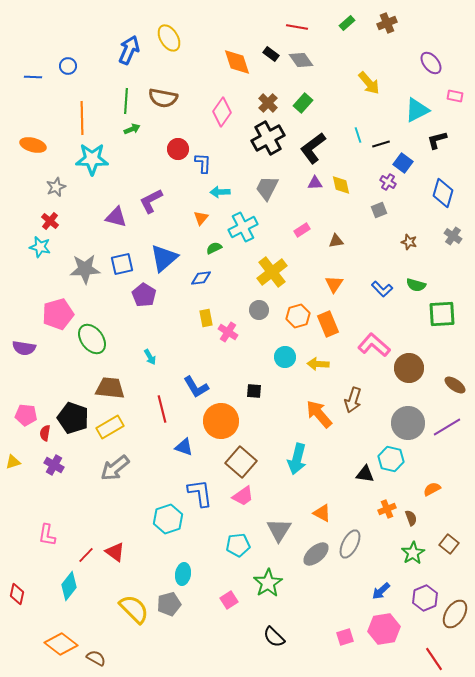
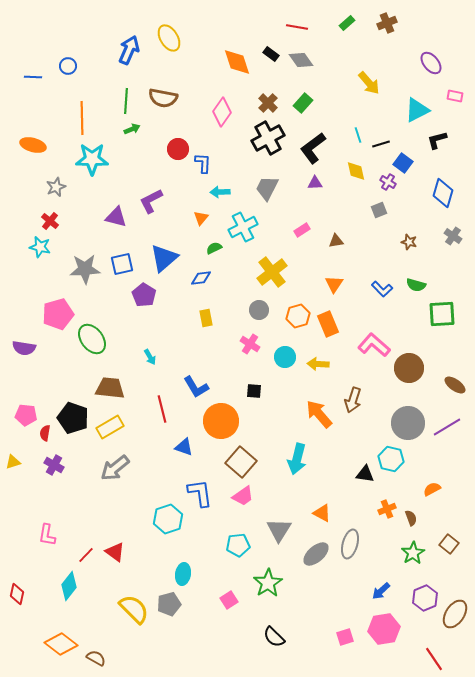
yellow diamond at (341, 185): moved 15 px right, 14 px up
pink cross at (228, 332): moved 22 px right, 12 px down
gray ellipse at (350, 544): rotated 12 degrees counterclockwise
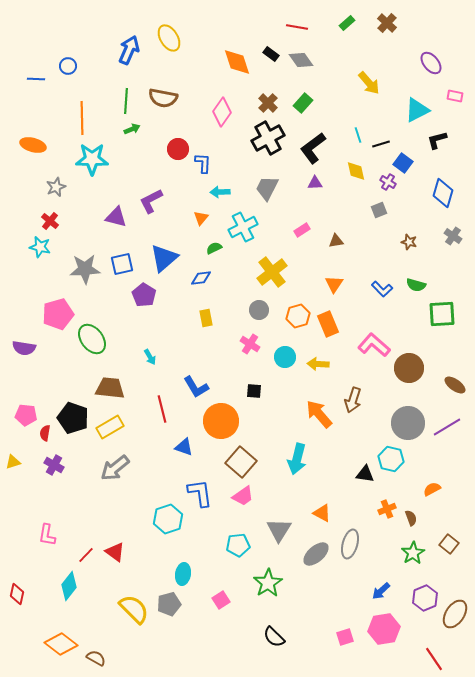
brown cross at (387, 23): rotated 24 degrees counterclockwise
blue line at (33, 77): moved 3 px right, 2 px down
pink square at (229, 600): moved 8 px left
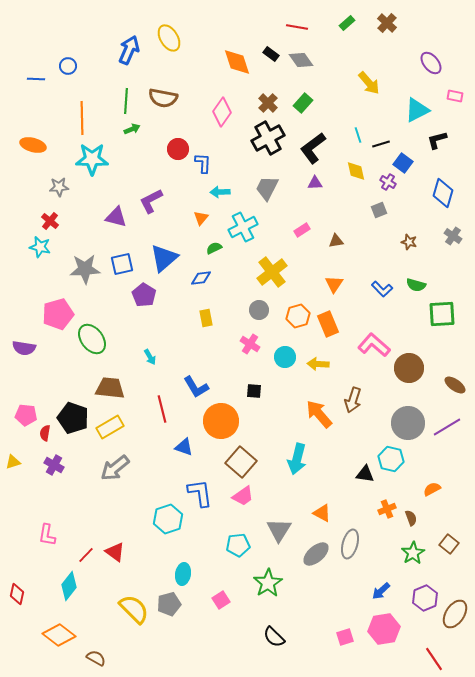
gray star at (56, 187): moved 3 px right; rotated 18 degrees clockwise
orange diamond at (61, 644): moved 2 px left, 9 px up
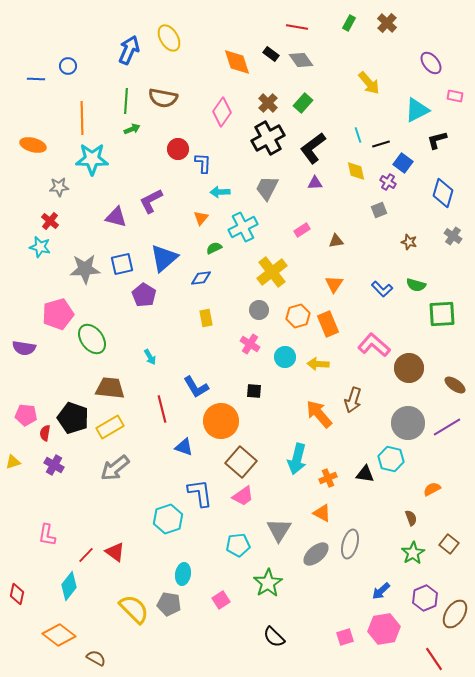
green rectangle at (347, 23): moved 2 px right; rotated 21 degrees counterclockwise
orange cross at (387, 509): moved 59 px left, 31 px up
gray pentagon at (169, 604): rotated 25 degrees clockwise
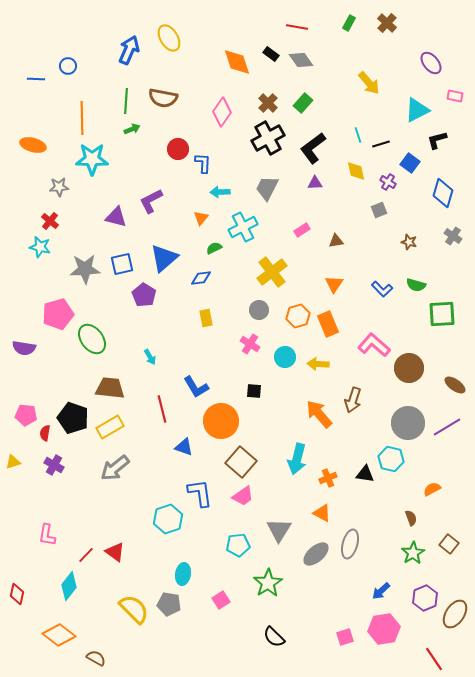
blue square at (403, 163): moved 7 px right
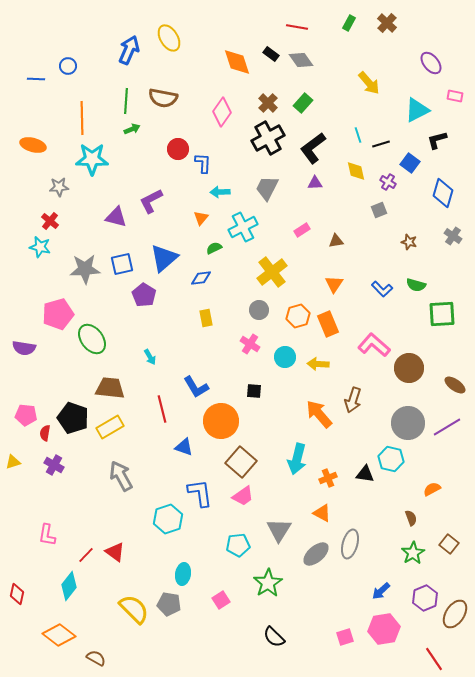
gray arrow at (115, 468): moved 6 px right, 8 px down; rotated 100 degrees clockwise
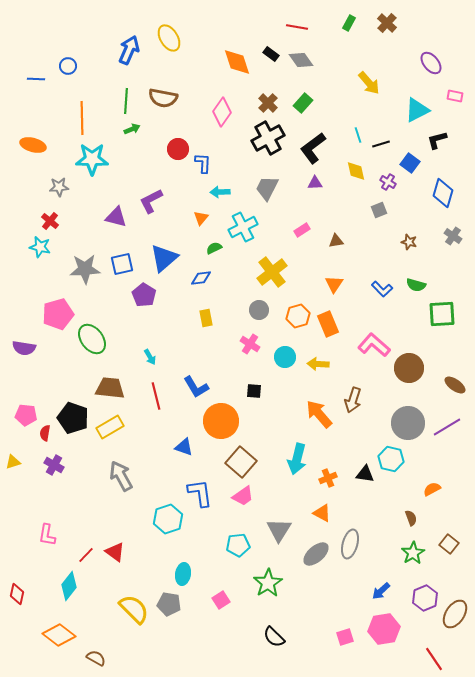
red line at (162, 409): moved 6 px left, 13 px up
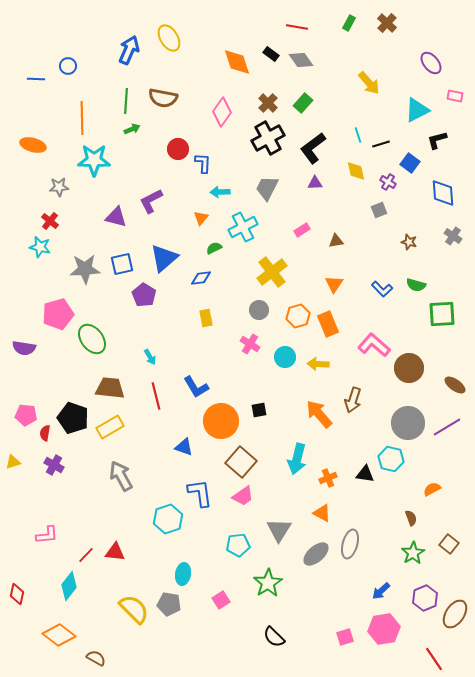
cyan star at (92, 159): moved 2 px right, 1 px down
blue diamond at (443, 193): rotated 20 degrees counterclockwise
black square at (254, 391): moved 5 px right, 19 px down; rotated 14 degrees counterclockwise
pink L-shape at (47, 535): rotated 105 degrees counterclockwise
red triangle at (115, 552): rotated 30 degrees counterclockwise
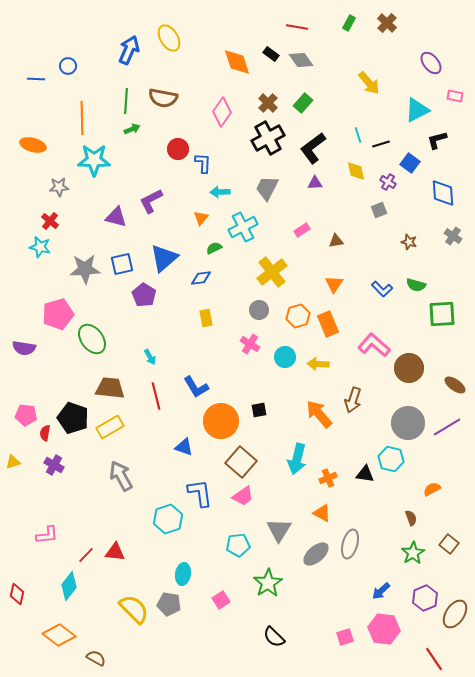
pink hexagon at (384, 629): rotated 16 degrees clockwise
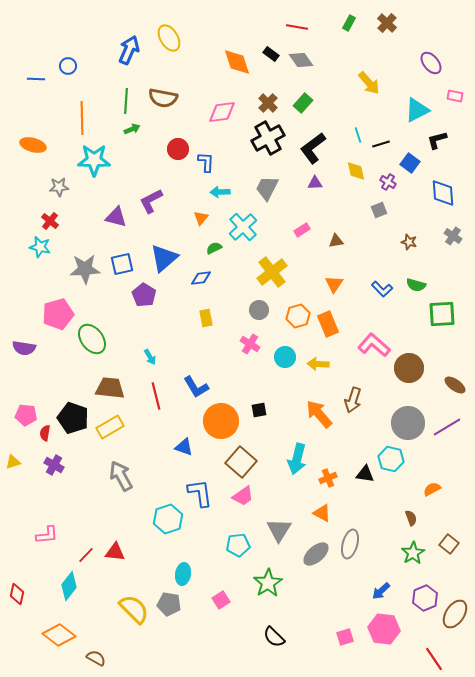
pink diamond at (222, 112): rotated 48 degrees clockwise
blue L-shape at (203, 163): moved 3 px right, 1 px up
cyan cross at (243, 227): rotated 16 degrees counterclockwise
